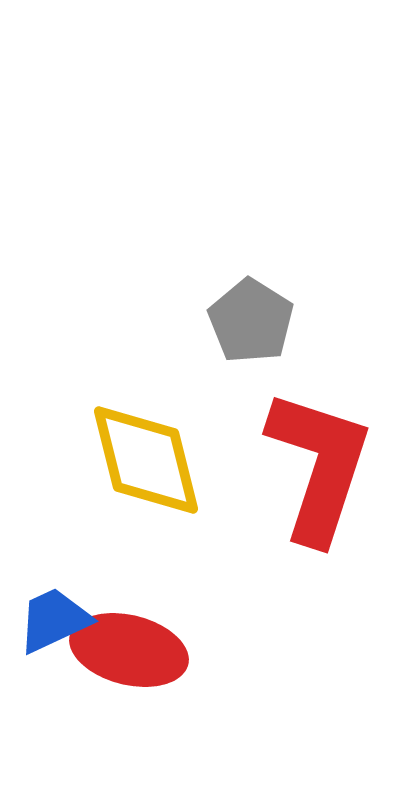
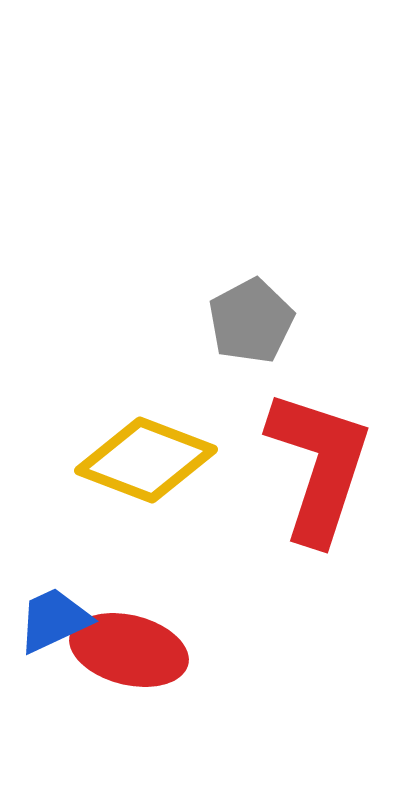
gray pentagon: rotated 12 degrees clockwise
yellow diamond: rotated 55 degrees counterclockwise
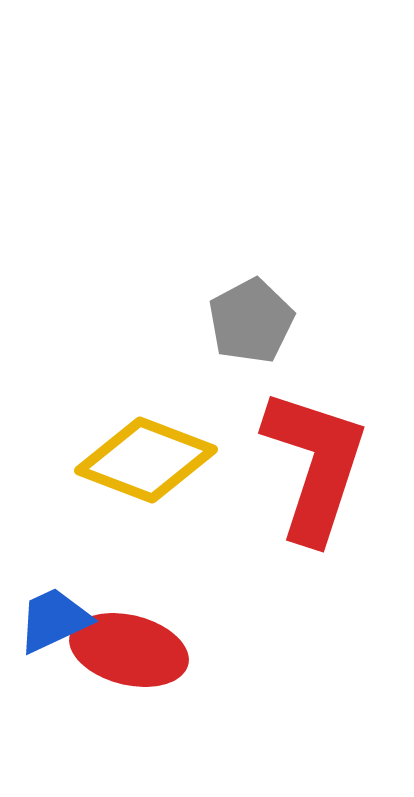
red L-shape: moved 4 px left, 1 px up
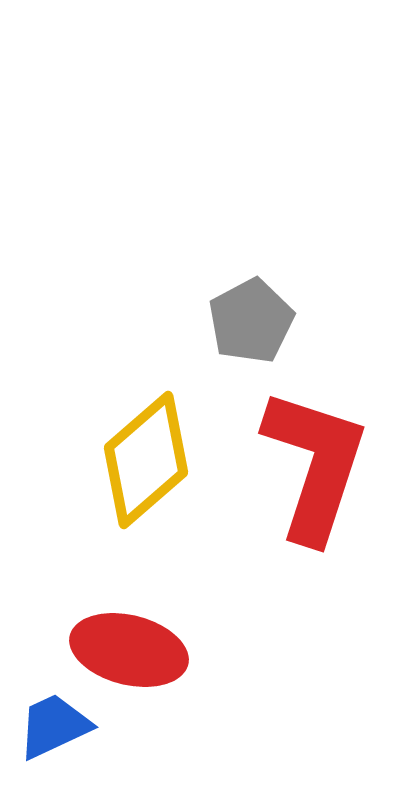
yellow diamond: rotated 62 degrees counterclockwise
blue trapezoid: moved 106 px down
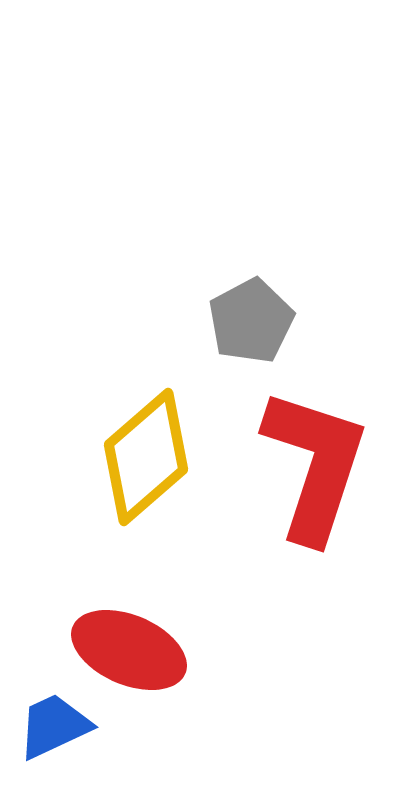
yellow diamond: moved 3 px up
red ellipse: rotated 9 degrees clockwise
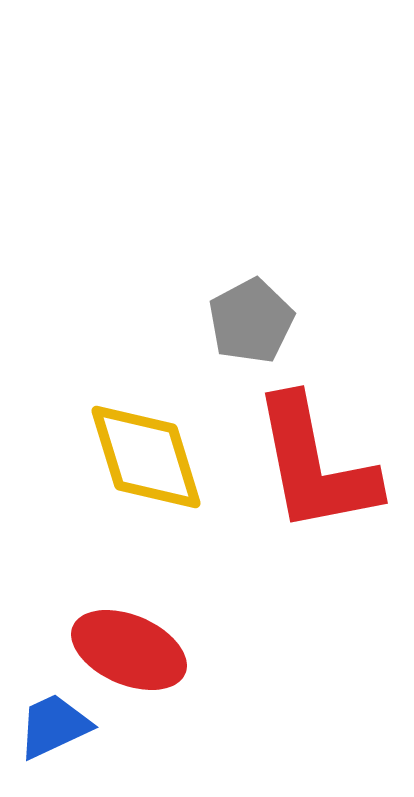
yellow diamond: rotated 66 degrees counterclockwise
red L-shape: rotated 151 degrees clockwise
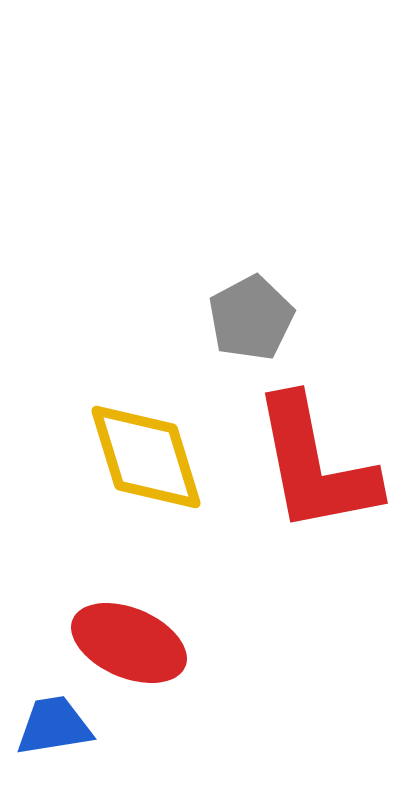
gray pentagon: moved 3 px up
red ellipse: moved 7 px up
blue trapezoid: rotated 16 degrees clockwise
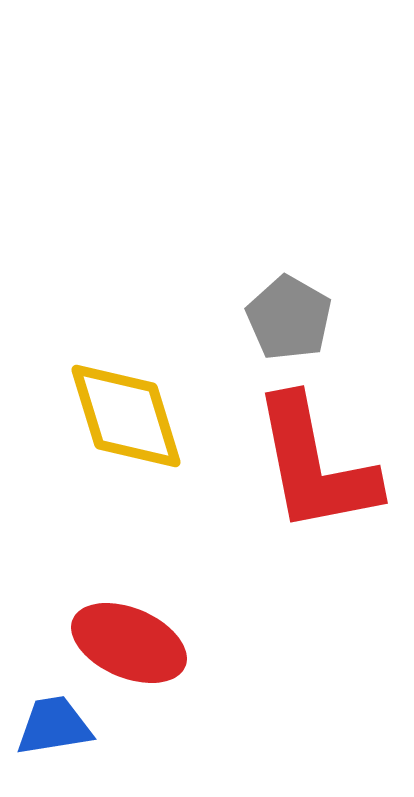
gray pentagon: moved 38 px right; rotated 14 degrees counterclockwise
yellow diamond: moved 20 px left, 41 px up
